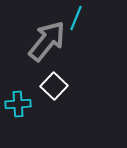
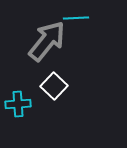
cyan line: rotated 65 degrees clockwise
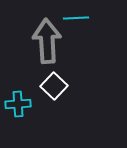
gray arrow: rotated 42 degrees counterclockwise
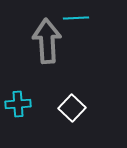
white square: moved 18 px right, 22 px down
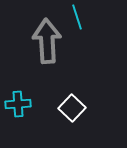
cyan line: moved 1 px right, 1 px up; rotated 75 degrees clockwise
